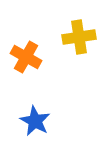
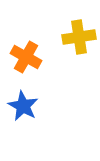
blue star: moved 12 px left, 15 px up
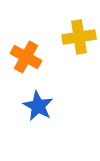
blue star: moved 15 px right
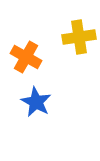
blue star: moved 2 px left, 4 px up
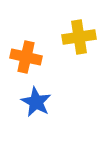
orange cross: rotated 16 degrees counterclockwise
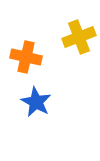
yellow cross: rotated 12 degrees counterclockwise
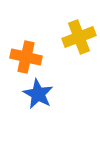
blue star: moved 2 px right, 8 px up
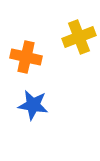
blue star: moved 5 px left, 11 px down; rotated 20 degrees counterclockwise
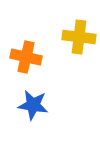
yellow cross: rotated 28 degrees clockwise
